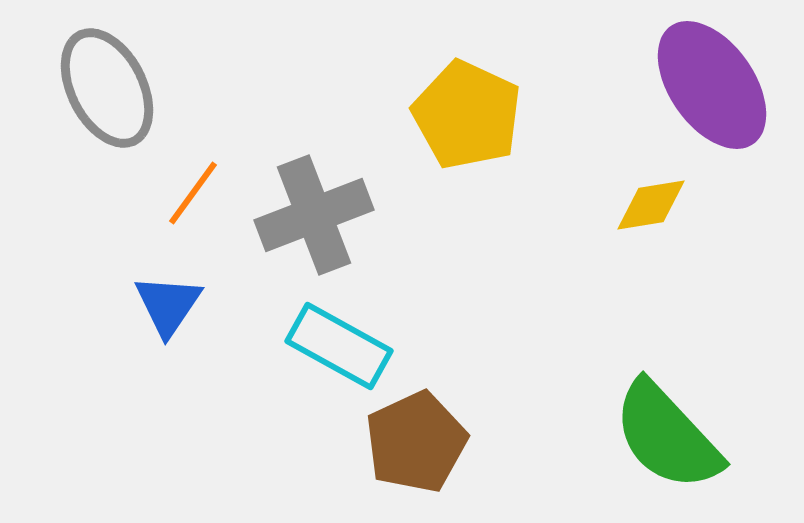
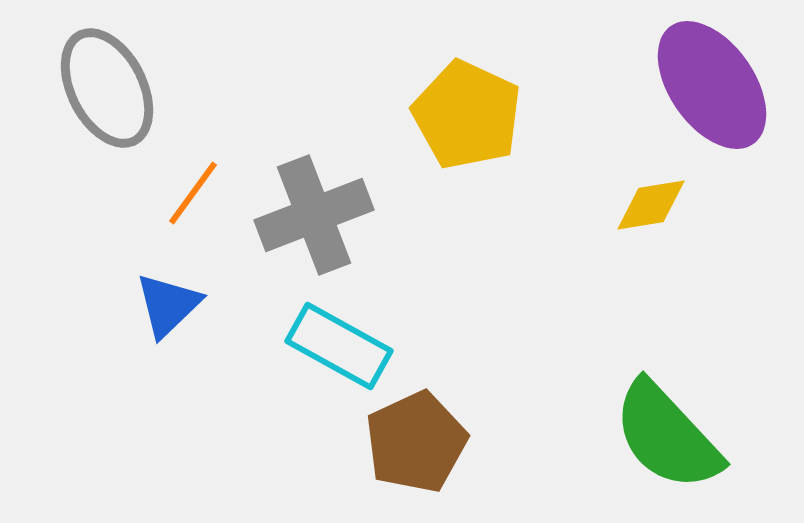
blue triangle: rotated 12 degrees clockwise
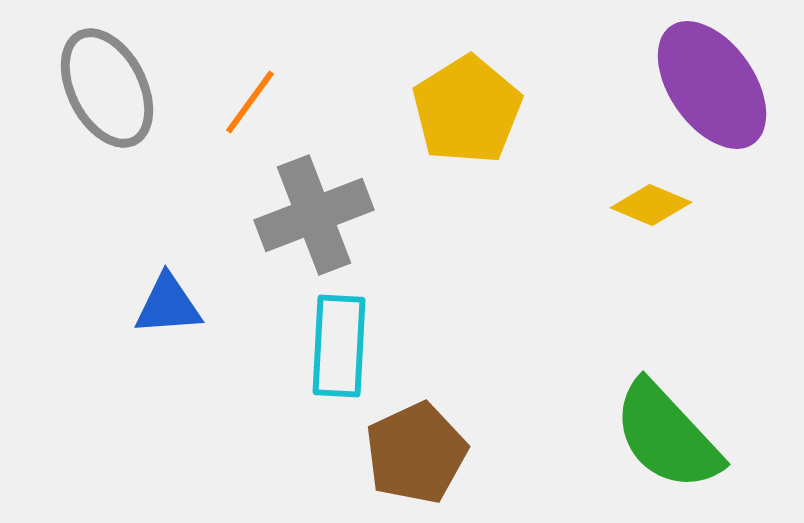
yellow pentagon: moved 5 px up; rotated 15 degrees clockwise
orange line: moved 57 px right, 91 px up
yellow diamond: rotated 32 degrees clockwise
blue triangle: rotated 40 degrees clockwise
cyan rectangle: rotated 64 degrees clockwise
brown pentagon: moved 11 px down
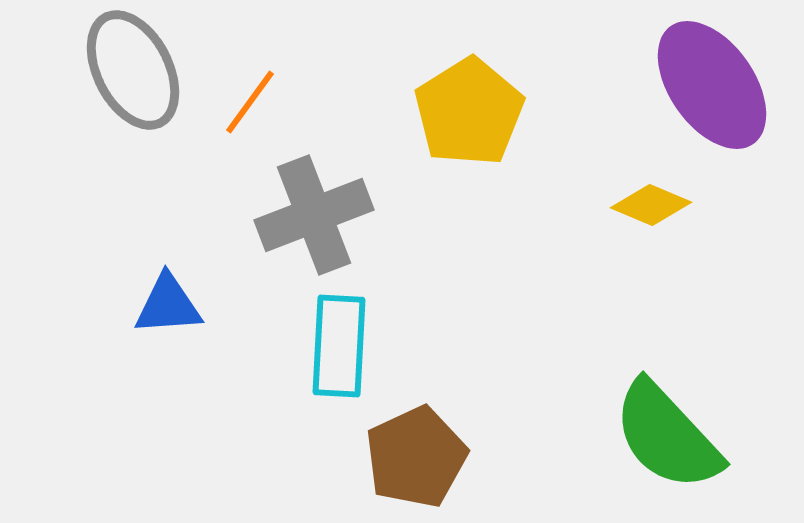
gray ellipse: moved 26 px right, 18 px up
yellow pentagon: moved 2 px right, 2 px down
brown pentagon: moved 4 px down
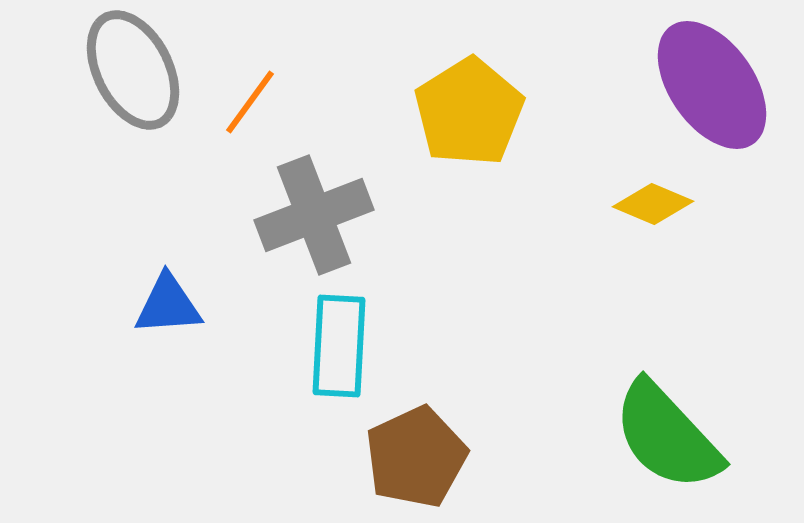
yellow diamond: moved 2 px right, 1 px up
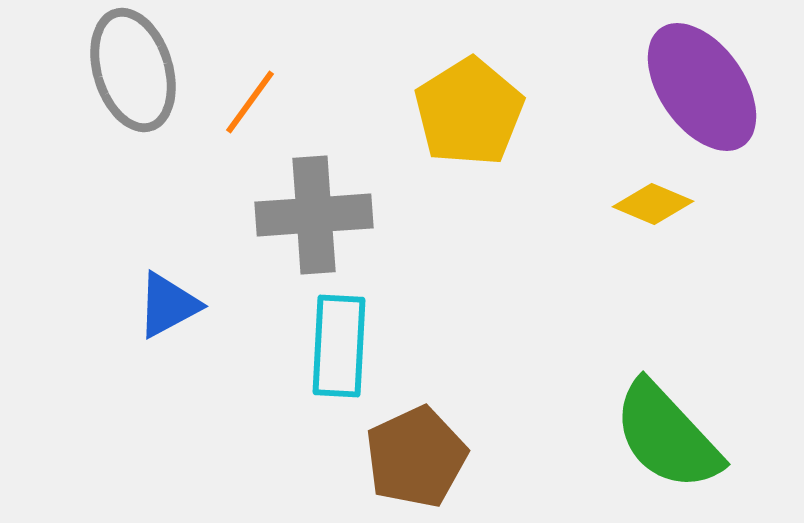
gray ellipse: rotated 10 degrees clockwise
purple ellipse: moved 10 px left, 2 px down
gray cross: rotated 17 degrees clockwise
blue triangle: rotated 24 degrees counterclockwise
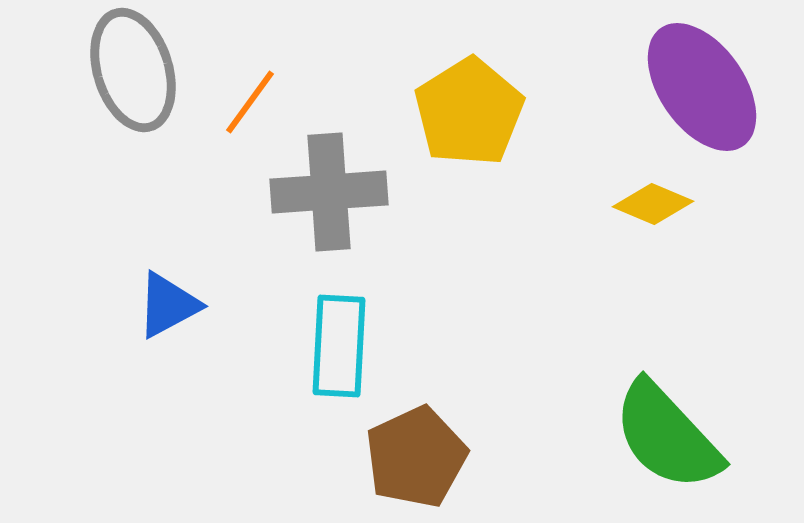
gray cross: moved 15 px right, 23 px up
